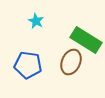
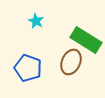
blue pentagon: moved 3 px down; rotated 12 degrees clockwise
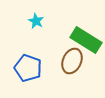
brown ellipse: moved 1 px right, 1 px up
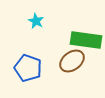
green rectangle: rotated 24 degrees counterclockwise
brown ellipse: rotated 30 degrees clockwise
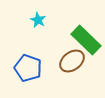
cyan star: moved 2 px right, 1 px up
green rectangle: rotated 36 degrees clockwise
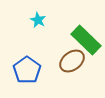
blue pentagon: moved 1 px left, 2 px down; rotated 16 degrees clockwise
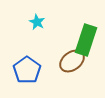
cyan star: moved 1 px left, 2 px down
green rectangle: rotated 64 degrees clockwise
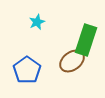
cyan star: rotated 21 degrees clockwise
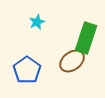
green rectangle: moved 2 px up
